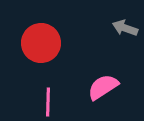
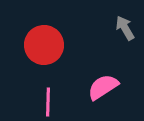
gray arrow: rotated 40 degrees clockwise
red circle: moved 3 px right, 2 px down
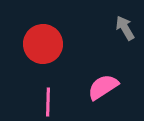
red circle: moved 1 px left, 1 px up
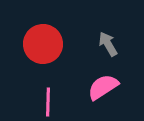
gray arrow: moved 17 px left, 16 px down
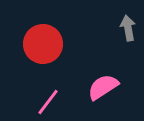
gray arrow: moved 20 px right, 16 px up; rotated 20 degrees clockwise
pink line: rotated 36 degrees clockwise
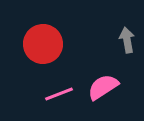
gray arrow: moved 1 px left, 12 px down
pink line: moved 11 px right, 8 px up; rotated 32 degrees clockwise
